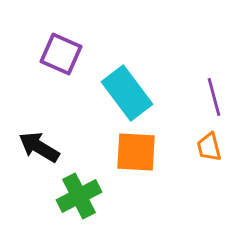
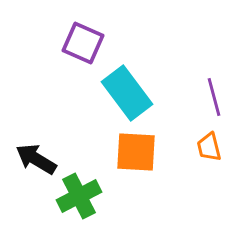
purple square: moved 22 px right, 11 px up
black arrow: moved 3 px left, 12 px down
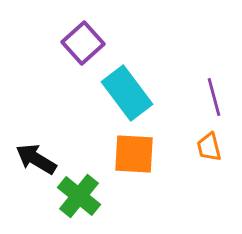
purple square: rotated 24 degrees clockwise
orange square: moved 2 px left, 2 px down
green cross: rotated 24 degrees counterclockwise
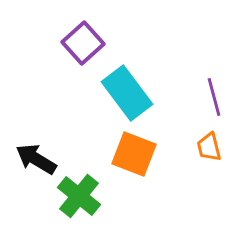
orange square: rotated 18 degrees clockwise
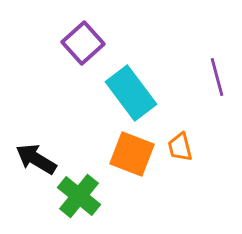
cyan rectangle: moved 4 px right
purple line: moved 3 px right, 20 px up
orange trapezoid: moved 29 px left
orange square: moved 2 px left
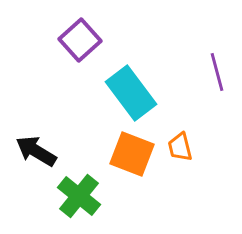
purple square: moved 3 px left, 3 px up
purple line: moved 5 px up
black arrow: moved 8 px up
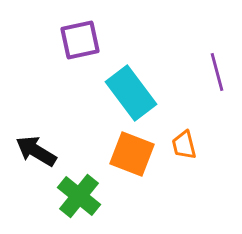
purple square: rotated 30 degrees clockwise
orange trapezoid: moved 4 px right, 2 px up
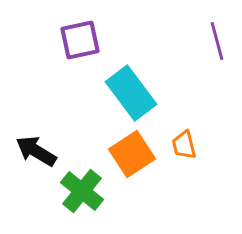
purple line: moved 31 px up
orange square: rotated 36 degrees clockwise
green cross: moved 3 px right, 5 px up
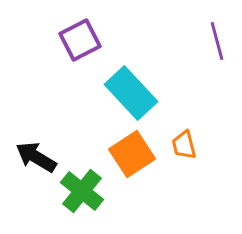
purple square: rotated 15 degrees counterclockwise
cyan rectangle: rotated 6 degrees counterclockwise
black arrow: moved 6 px down
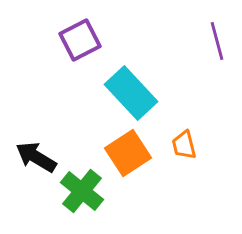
orange square: moved 4 px left, 1 px up
